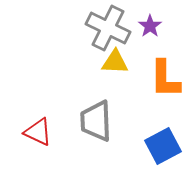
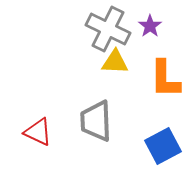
gray cross: moved 1 px down
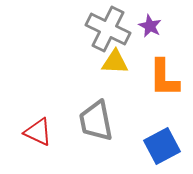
purple star: rotated 10 degrees counterclockwise
orange L-shape: moved 1 px left, 1 px up
gray trapezoid: rotated 9 degrees counterclockwise
blue square: moved 1 px left
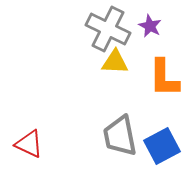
gray trapezoid: moved 24 px right, 15 px down
red triangle: moved 9 px left, 12 px down
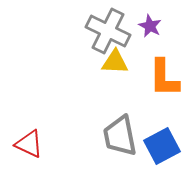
gray cross: moved 2 px down
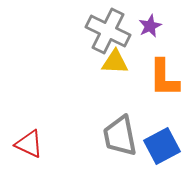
purple star: rotated 20 degrees clockwise
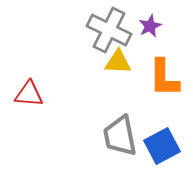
gray cross: moved 1 px right, 1 px up
yellow triangle: moved 3 px right
red triangle: moved 50 px up; rotated 20 degrees counterclockwise
